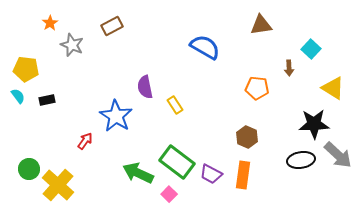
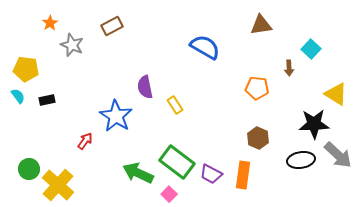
yellow triangle: moved 3 px right, 6 px down
brown hexagon: moved 11 px right, 1 px down
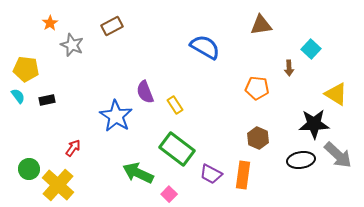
purple semicircle: moved 5 px down; rotated 10 degrees counterclockwise
red arrow: moved 12 px left, 7 px down
green rectangle: moved 13 px up
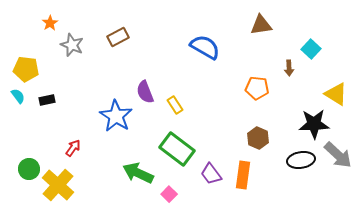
brown rectangle: moved 6 px right, 11 px down
purple trapezoid: rotated 25 degrees clockwise
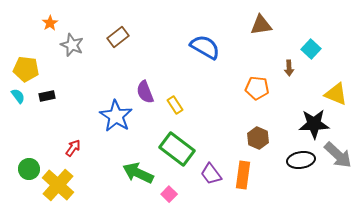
brown rectangle: rotated 10 degrees counterclockwise
yellow triangle: rotated 10 degrees counterclockwise
black rectangle: moved 4 px up
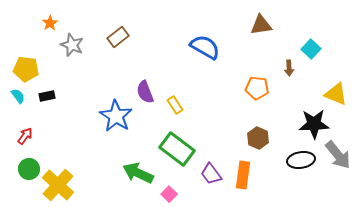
red arrow: moved 48 px left, 12 px up
gray arrow: rotated 8 degrees clockwise
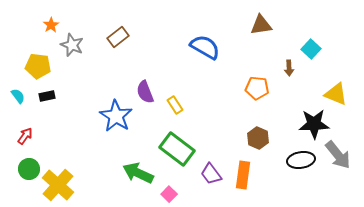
orange star: moved 1 px right, 2 px down
yellow pentagon: moved 12 px right, 3 px up
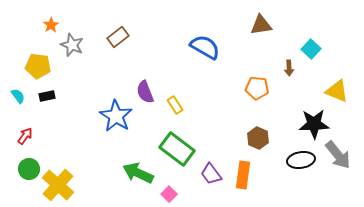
yellow triangle: moved 1 px right, 3 px up
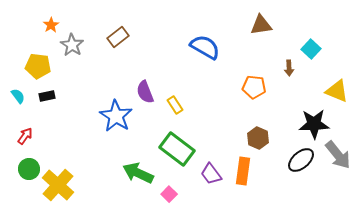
gray star: rotated 10 degrees clockwise
orange pentagon: moved 3 px left, 1 px up
black ellipse: rotated 32 degrees counterclockwise
orange rectangle: moved 4 px up
